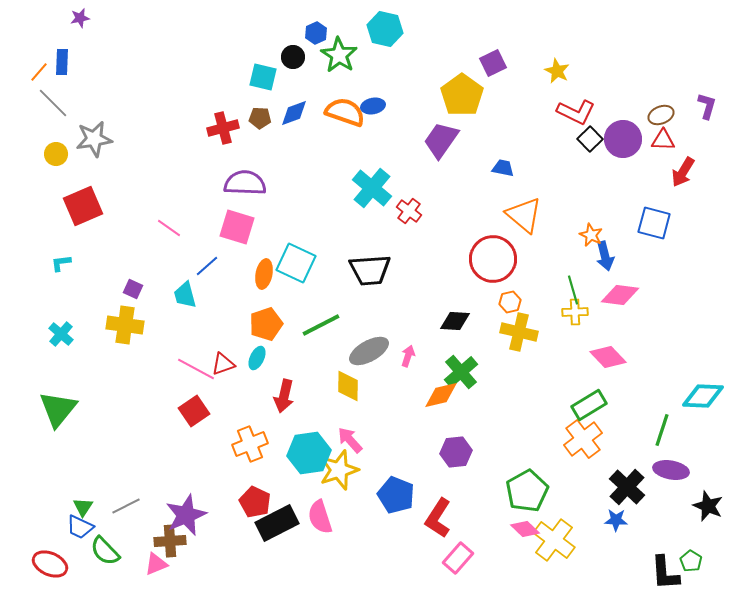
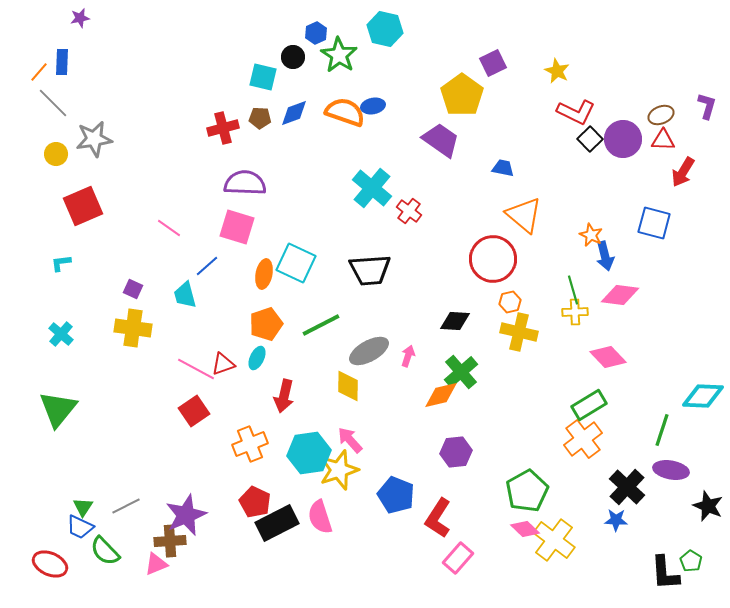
purple trapezoid at (441, 140): rotated 90 degrees clockwise
yellow cross at (125, 325): moved 8 px right, 3 px down
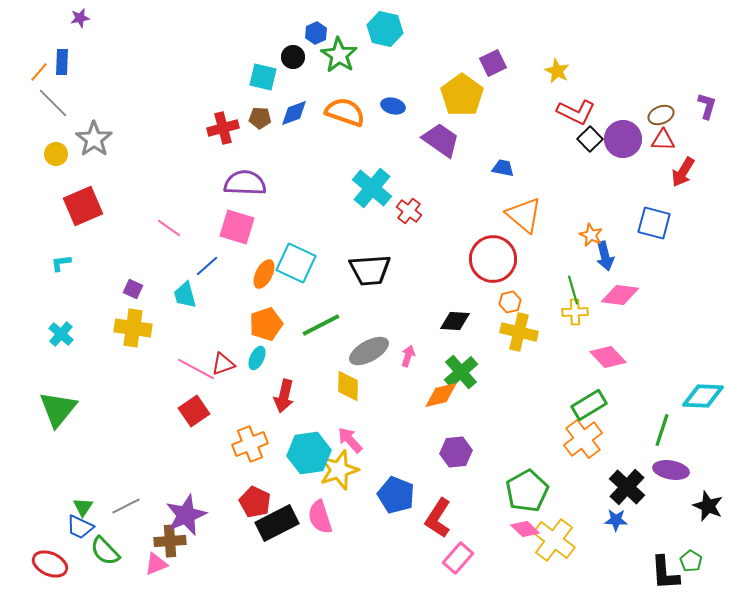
blue ellipse at (373, 106): moved 20 px right; rotated 25 degrees clockwise
gray star at (94, 139): rotated 27 degrees counterclockwise
orange ellipse at (264, 274): rotated 16 degrees clockwise
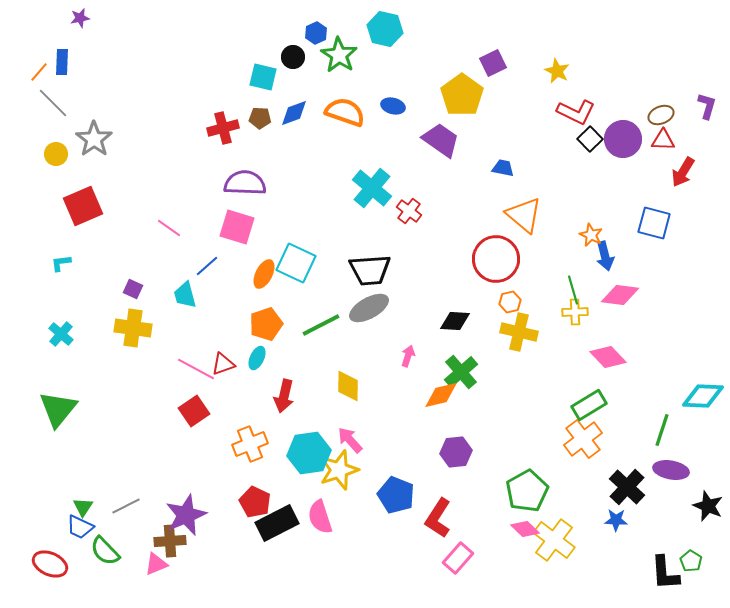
red circle at (493, 259): moved 3 px right
gray ellipse at (369, 351): moved 43 px up
